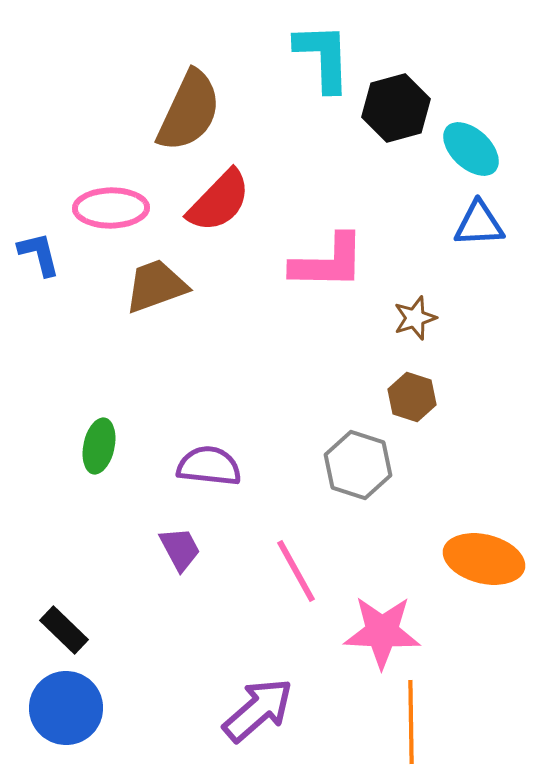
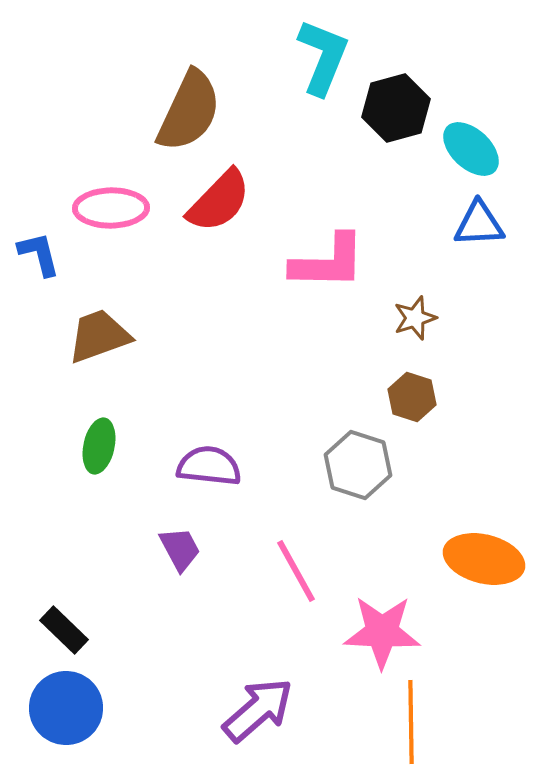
cyan L-shape: rotated 24 degrees clockwise
brown trapezoid: moved 57 px left, 50 px down
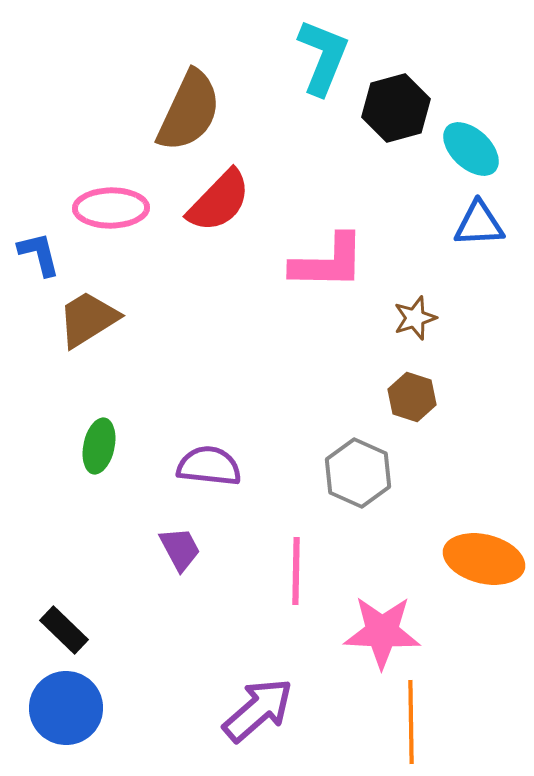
brown trapezoid: moved 11 px left, 17 px up; rotated 12 degrees counterclockwise
gray hexagon: moved 8 px down; rotated 6 degrees clockwise
pink line: rotated 30 degrees clockwise
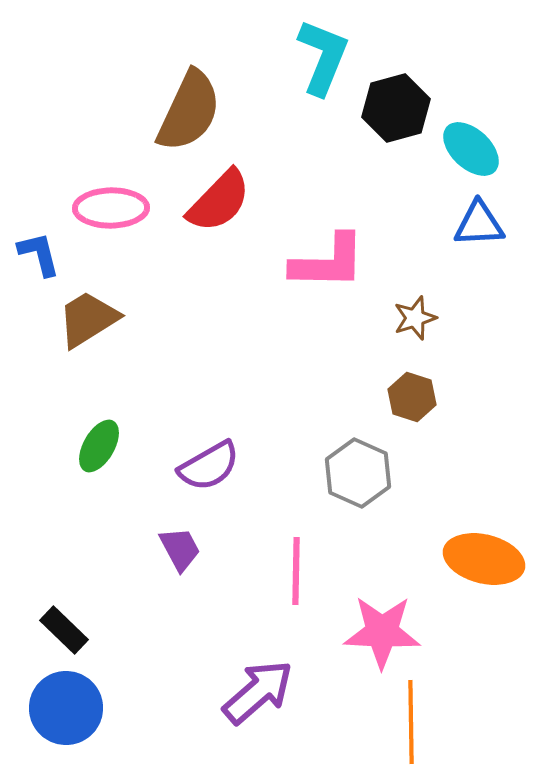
green ellipse: rotated 18 degrees clockwise
purple semicircle: rotated 144 degrees clockwise
purple arrow: moved 18 px up
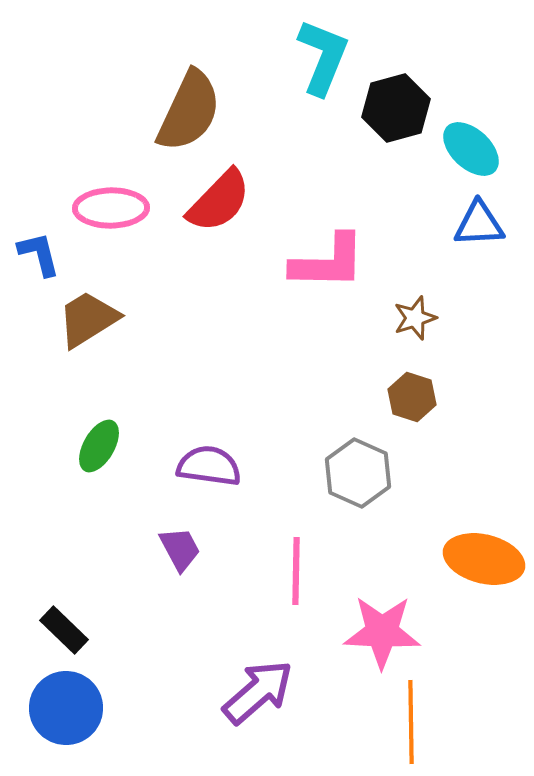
purple semicircle: rotated 142 degrees counterclockwise
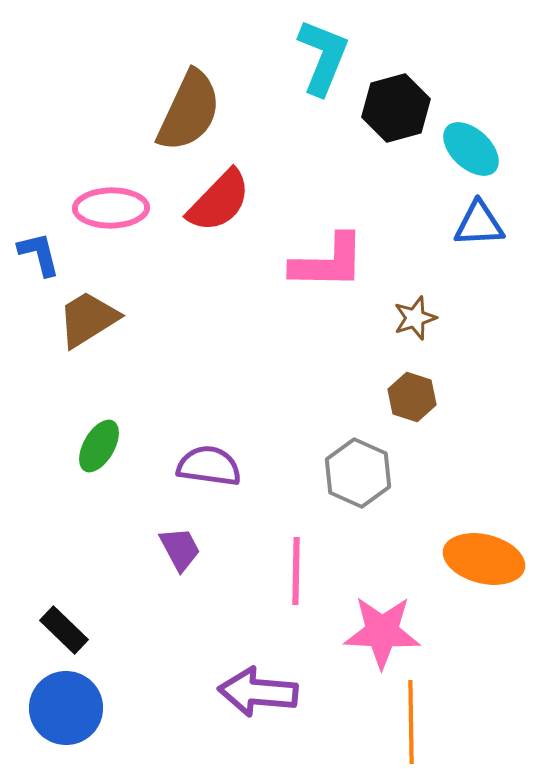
purple arrow: rotated 134 degrees counterclockwise
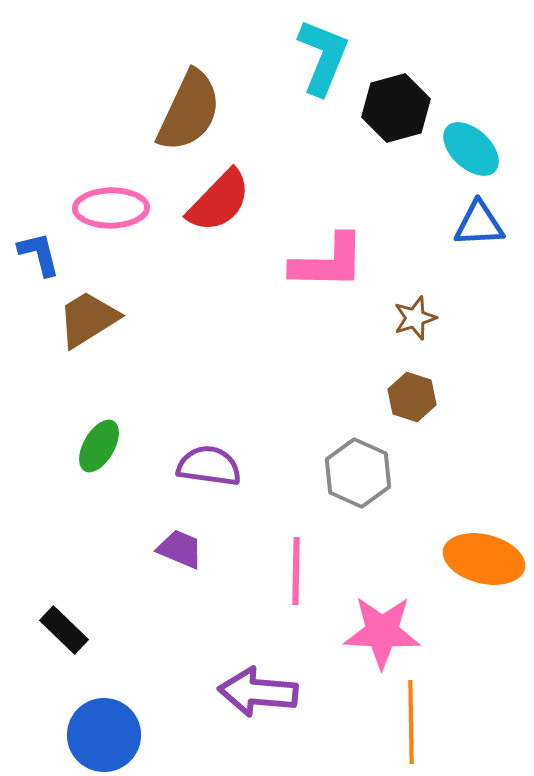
purple trapezoid: rotated 39 degrees counterclockwise
blue circle: moved 38 px right, 27 px down
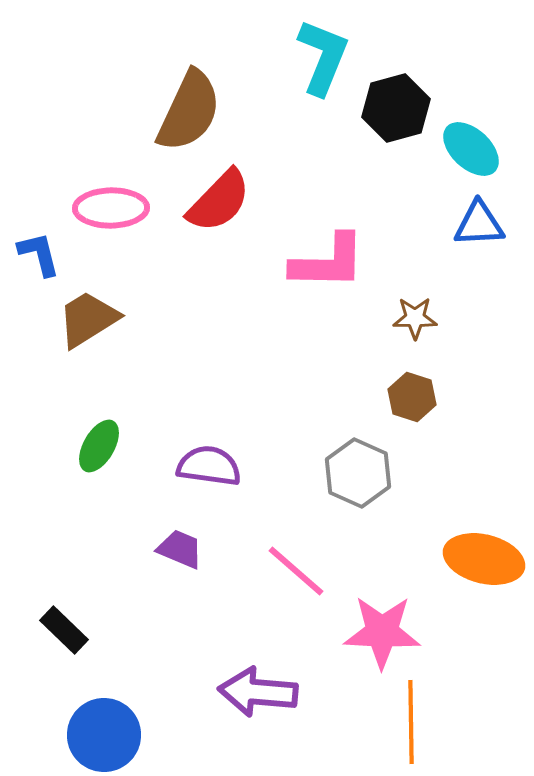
brown star: rotated 18 degrees clockwise
pink line: rotated 50 degrees counterclockwise
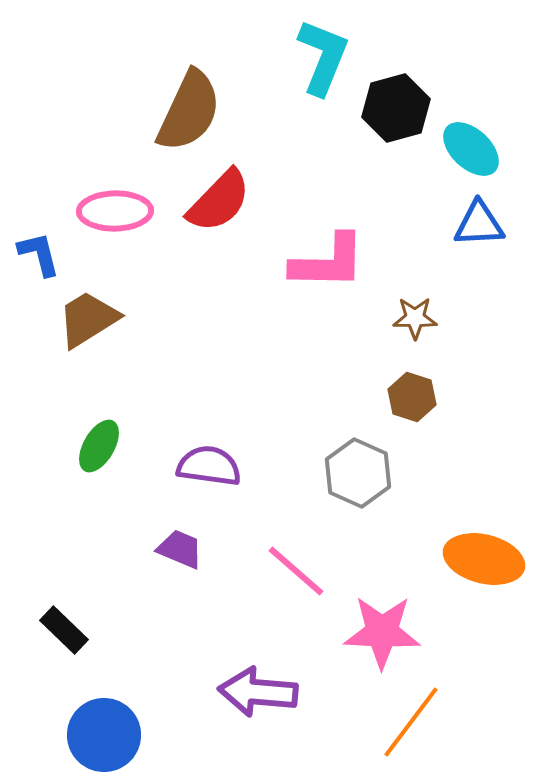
pink ellipse: moved 4 px right, 3 px down
orange line: rotated 38 degrees clockwise
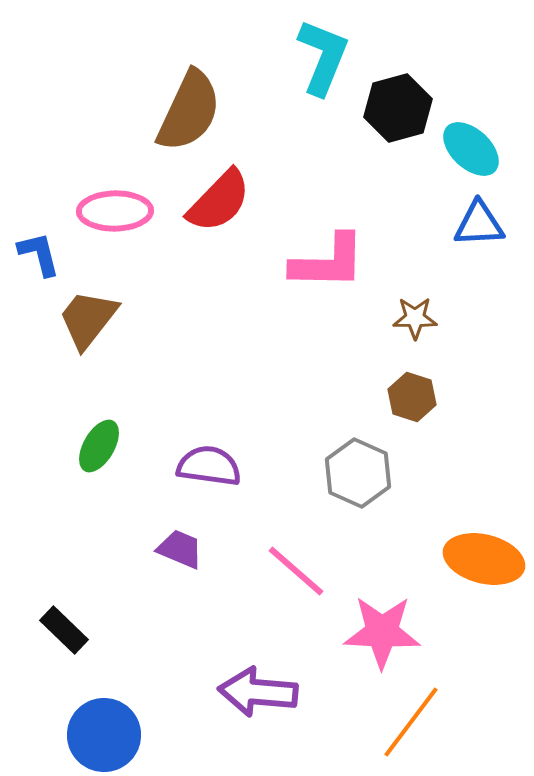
black hexagon: moved 2 px right
brown trapezoid: rotated 20 degrees counterclockwise
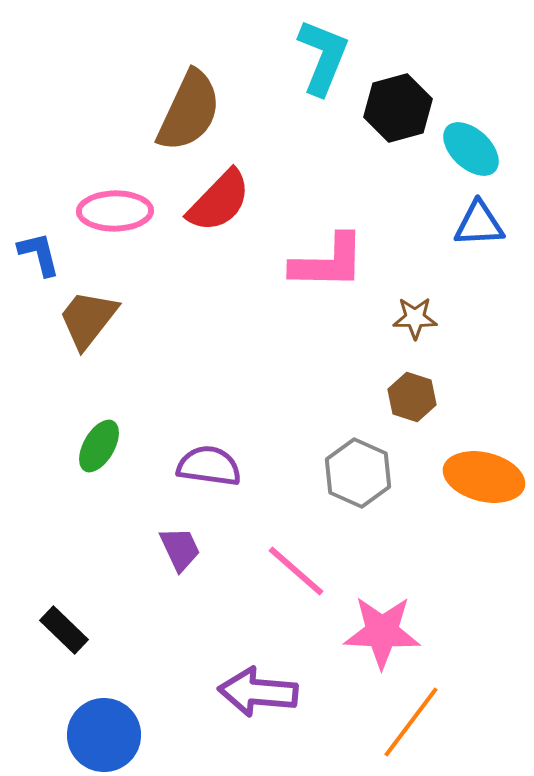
purple trapezoid: rotated 42 degrees clockwise
orange ellipse: moved 82 px up
